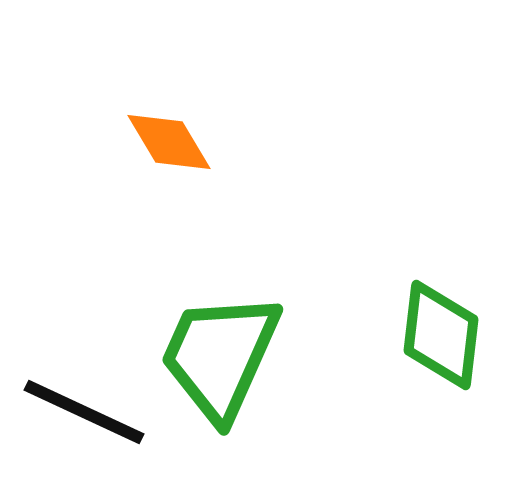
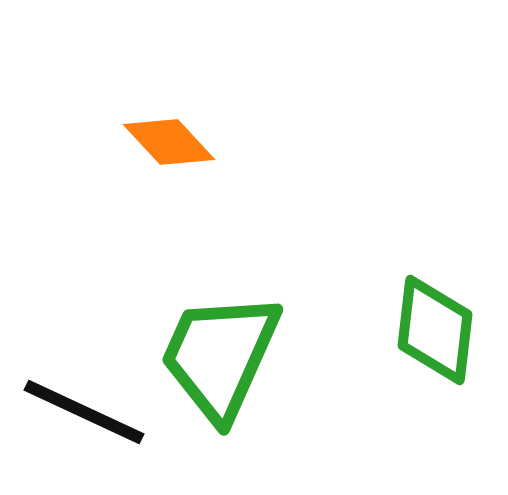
orange diamond: rotated 12 degrees counterclockwise
green diamond: moved 6 px left, 5 px up
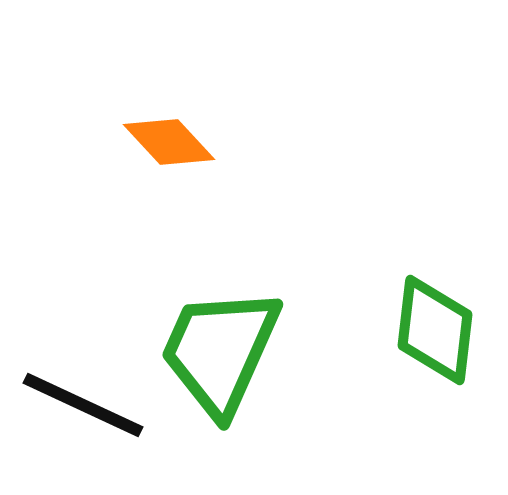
green trapezoid: moved 5 px up
black line: moved 1 px left, 7 px up
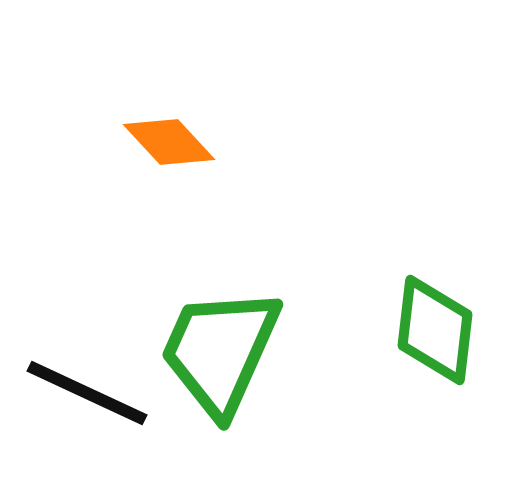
black line: moved 4 px right, 12 px up
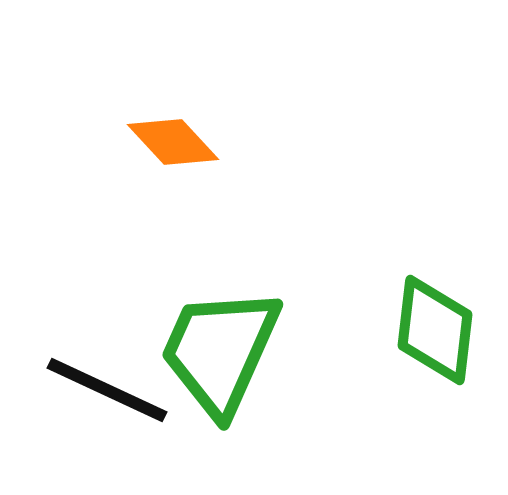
orange diamond: moved 4 px right
black line: moved 20 px right, 3 px up
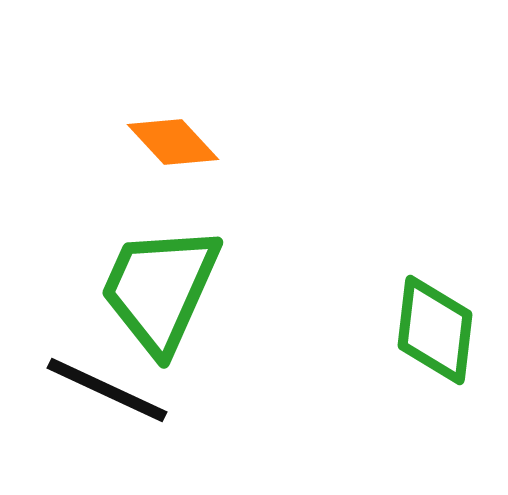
green trapezoid: moved 60 px left, 62 px up
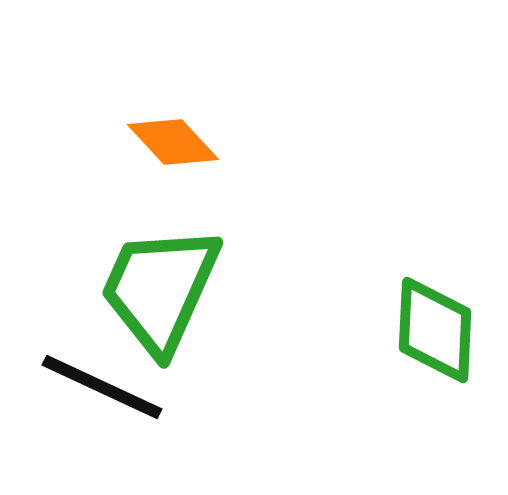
green diamond: rotated 4 degrees counterclockwise
black line: moved 5 px left, 3 px up
